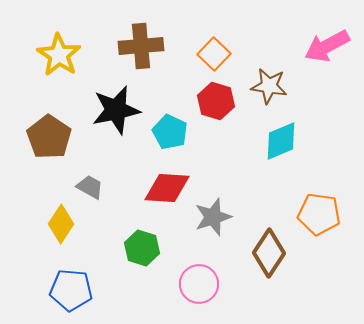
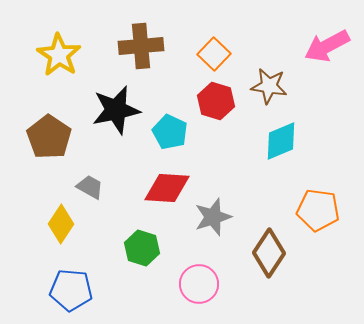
orange pentagon: moved 1 px left, 4 px up
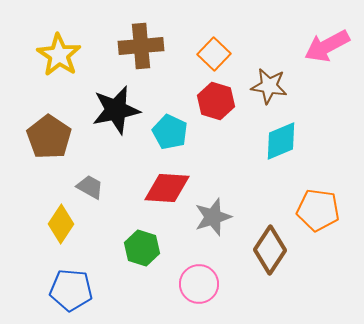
brown diamond: moved 1 px right, 3 px up
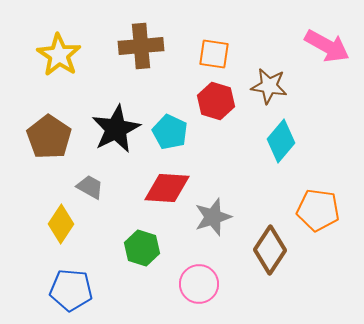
pink arrow: rotated 123 degrees counterclockwise
orange square: rotated 36 degrees counterclockwise
black star: moved 19 px down; rotated 15 degrees counterclockwise
cyan diamond: rotated 27 degrees counterclockwise
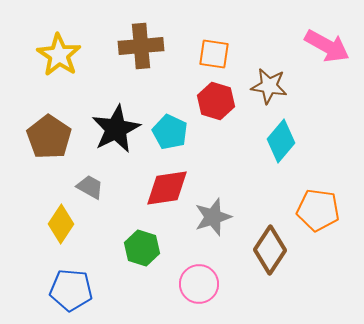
red diamond: rotated 12 degrees counterclockwise
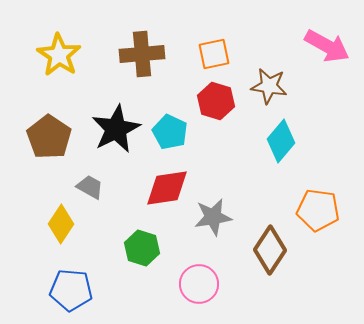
brown cross: moved 1 px right, 8 px down
orange square: rotated 20 degrees counterclockwise
gray star: rotated 9 degrees clockwise
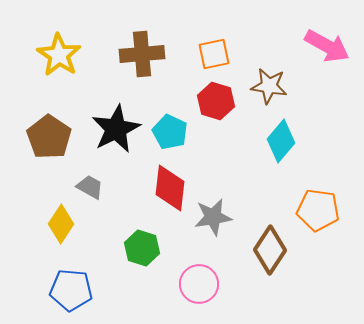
red diamond: moved 3 px right; rotated 75 degrees counterclockwise
